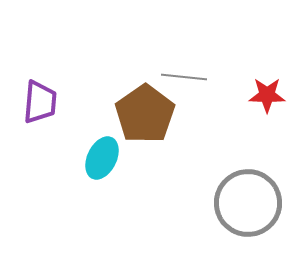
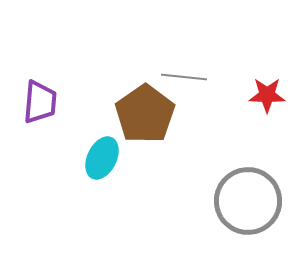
gray circle: moved 2 px up
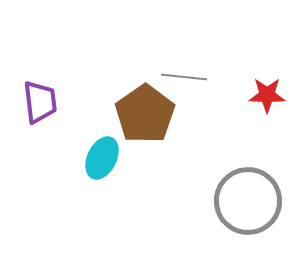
purple trapezoid: rotated 12 degrees counterclockwise
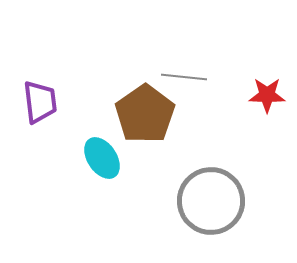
cyan ellipse: rotated 60 degrees counterclockwise
gray circle: moved 37 px left
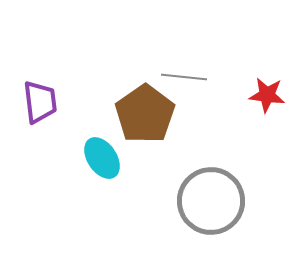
red star: rotated 6 degrees clockwise
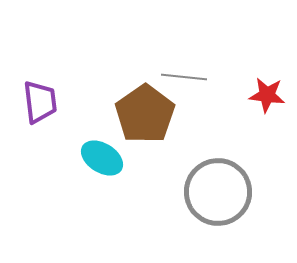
cyan ellipse: rotated 24 degrees counterclockwise
gray circle: moved 7 px right, 9 px up
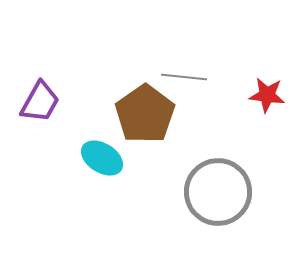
purple trapezoid: rotated 36 degrees clockwise
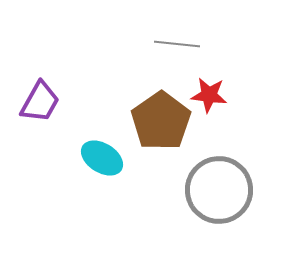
gray line: moved 7 px left, 33 px up
red star: moved 58 px left
brown pentagon: moved 16 px right, 7 px down
gray circle: moved 1 px right, 2 px up
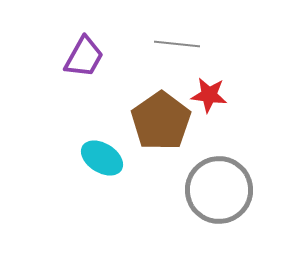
purple trapezoid: moved 44 px right, 45 px up
